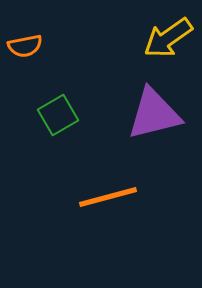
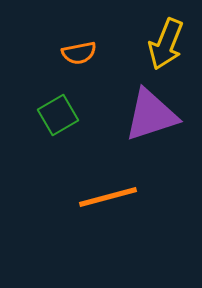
yellow arrow: moved 2 px left, 6 px down; rotated 33 degrees counterclockwise
orange semicircle: moved 54 px right, 7 px down
purple triangle: moved 3 px left, 1 px down; rotated 4 degrees counterclockwise
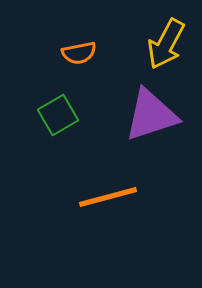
yellow arrow: rotated 6 degrees clockwise
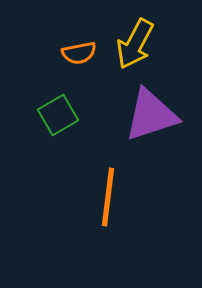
yellow arrow: moved 31 px left
orange line: rotated 68 degrees counterclockwise
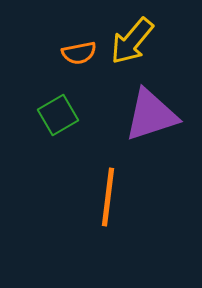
yellow arrow: moved 3 px left, 3 px up; rotated 12 degrees clockwise
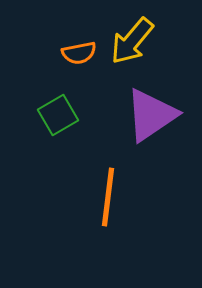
purple triangle: rotated 16 degrees counterclockwise
